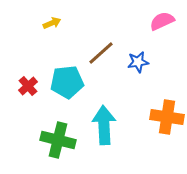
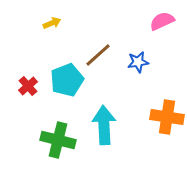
brown line: moved 3 px left, 2 px down
cyan pentagon: moved 2 px up; rotated 16 degrees counterclockwise
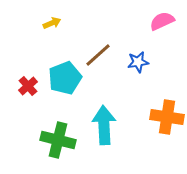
cyan pentagon: moved 2 px left, 2 px up
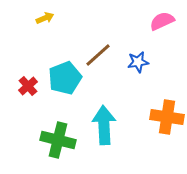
yellow arrow: moved 7 px left, 5 px up
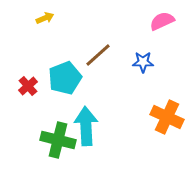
blue star: moved 5 px right; rotated 10 degrees clockwise
orange cross: rotated 16 degrees clockwise
cyan arrow: moved 18 px left, 1 px down
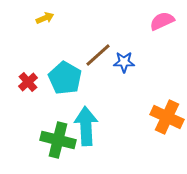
blue star: moved 19 px left
cyan pentagon: rotated 20 degrees counterclockwise
red cross: moved 4 px up
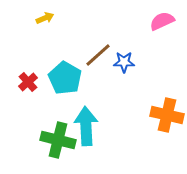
orange cross: moved 2 px up; rotated 12 degrees counterclockwise
